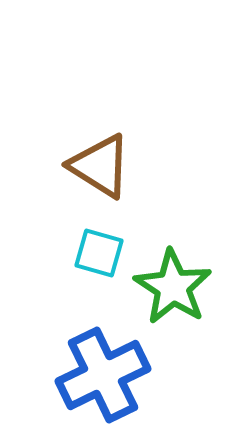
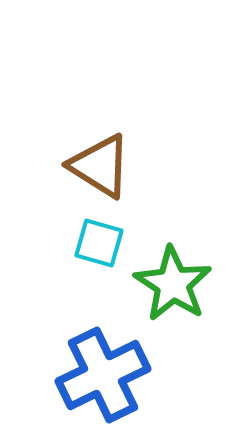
cyan square: moved 10 px up
green star: moved 3 px up
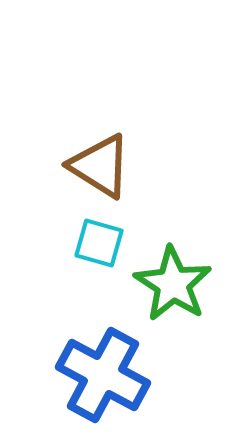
blue cross: rotated 36 degrees counterclockwise
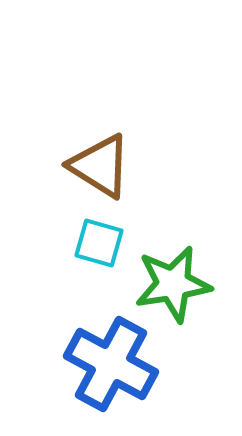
green star: rotated 30 degrees clockwise
blue cross: moved 8 px right, 11 px up
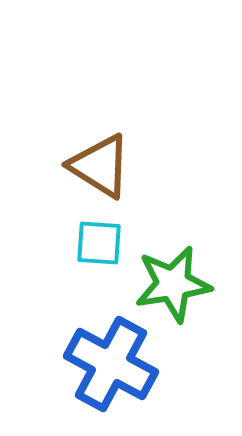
cyan square: rotated 12 degrees counterclockwise
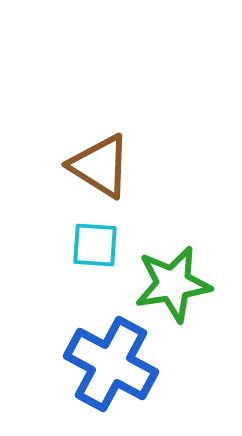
cyan square: moved 4 px left, 2 px down
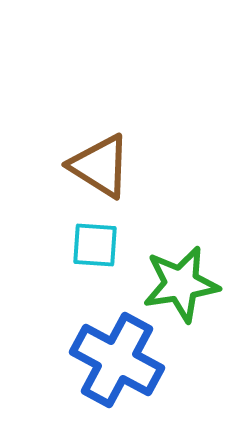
green star: moved 8 px right
blue cross: moved 6 px right, 4 px up
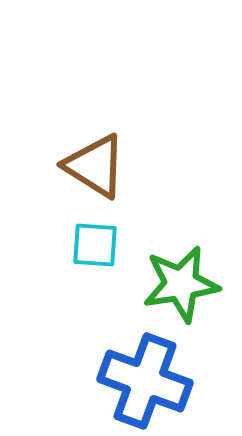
brown triangle: moved 5 px left
blue cross: moved 28 px right, 21 px down; rotated 8 degrees counterclockwise
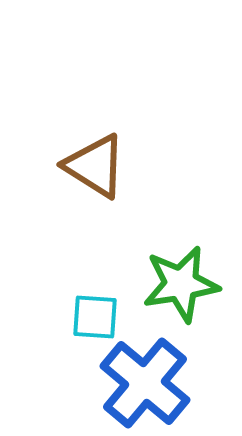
cyan square: moved 72 px down
blue cross: moved 2 px down; rotated 20 degrees clockwise
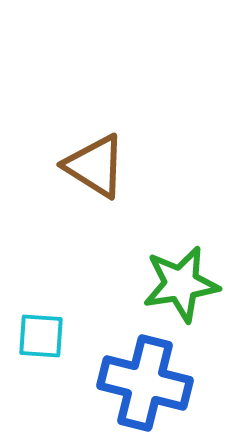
cyan square: moved 54 px left, 19 px down
blue cross: rotated 26 degrees counterclockwise
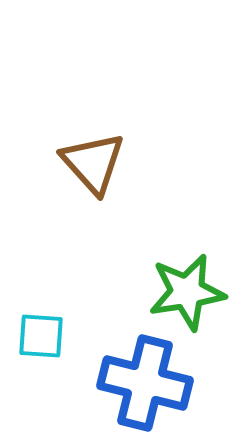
brown triangle: moved 2 px left, 3 px up; rotated 16 degrees clockwise
green star: moved 6 px right, 8 px down
